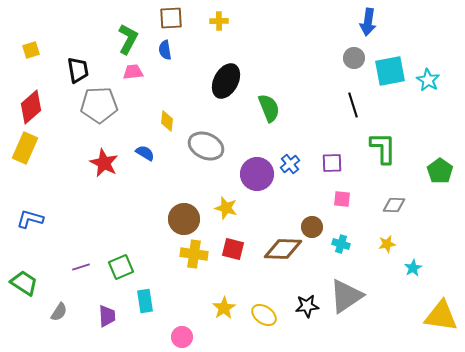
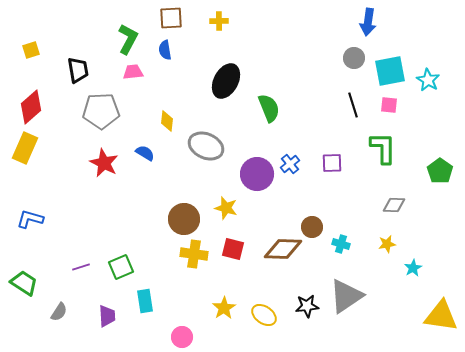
gray pentagon at (99, 105): moved 2 px right, 6 px down
pink square at (342, 199): moved 47 px right, 94 px up
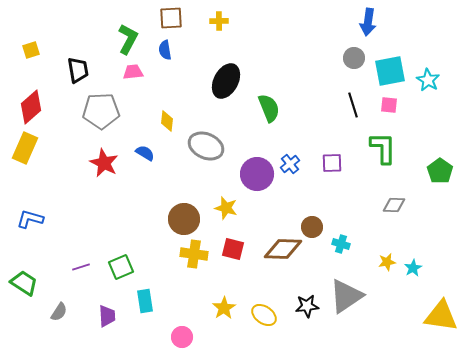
yellow star at (387, 244): moved 18 px down
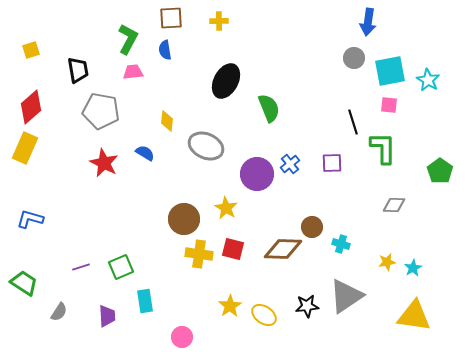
black line at (353, 105): moved 17 px down
gray pentagon at (101, 111): rotated 12 degrees clockwise
yellow star at (226, 208): rotated 15 degrees clockwise
yellow cross at (194, 254): moved 5 px right
yellow star at (224, 308): moved 6 px right, 2 px up
yellow triangle at (441, 316): moved 27 px left
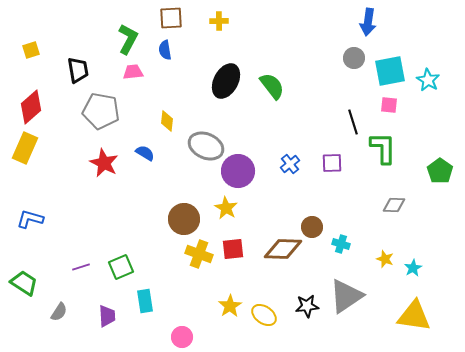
green semicircle at (269, 108): moved 3 px right, 22 px up; rotated 16 degrees counterclockwise
purple circle at (257, 174): moved 19 px left, 3 px up
red square at (233, 249): rotated 20 degrees counterclockwise
yellow cross at (199, 254): rotated 12 degrees clockwise
yellow star at (387, 262): moved 2 px left, 3 px up; rotated 30 degrees clockwise
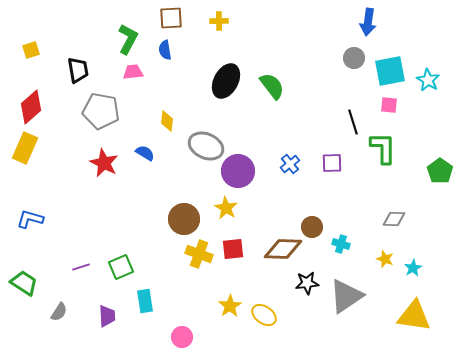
gray diamond at (394, 205): moved 14 px down
black star at (307, 306): moved 23 px up
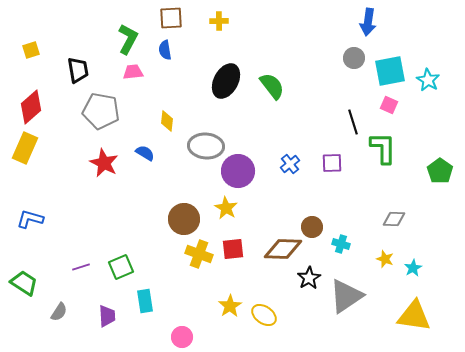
pink square at (389, 105): rotated 18 degrees clockwise
gray ellipse at (206, 146): rotated 20 degrees counterclockwise
black star at (307, 283): moved 2 px right, 5 px up; rotated 25 degrees counterclockwise
